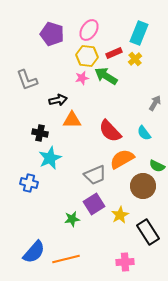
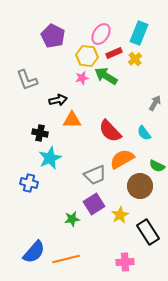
pink ellipse: moved 12 px right, 4 px down
purple pentagon: moved 1 px right, 2 px down; rotated 10 degrees clockwise
brown circle: moved 3 px left
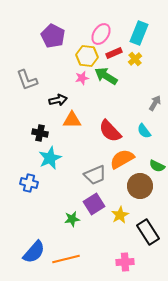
cyan semicircle: moved 2 px up
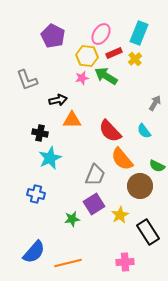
orange semicircle: rotated 100 degrees counterclockwise
gray trapezoid: rotated 45 degrees counterclockwise
blue cross: moved 7 px right, 11 px down
orange line: moved 2 px right, 4 px down
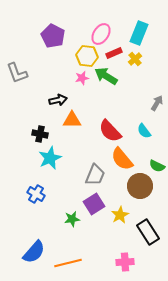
gray L-shape: moved 10 px left, 7 px up
gray arrow: moved 2 px right
black cross: moved 1 px down
blue cross: rotated 18 degrees clockwise
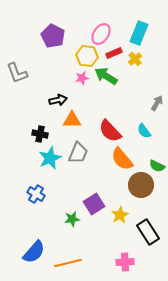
gray trapezoid: moved 17 px left, 22 px up
brown circle: moved 1 px right, 1 px up
